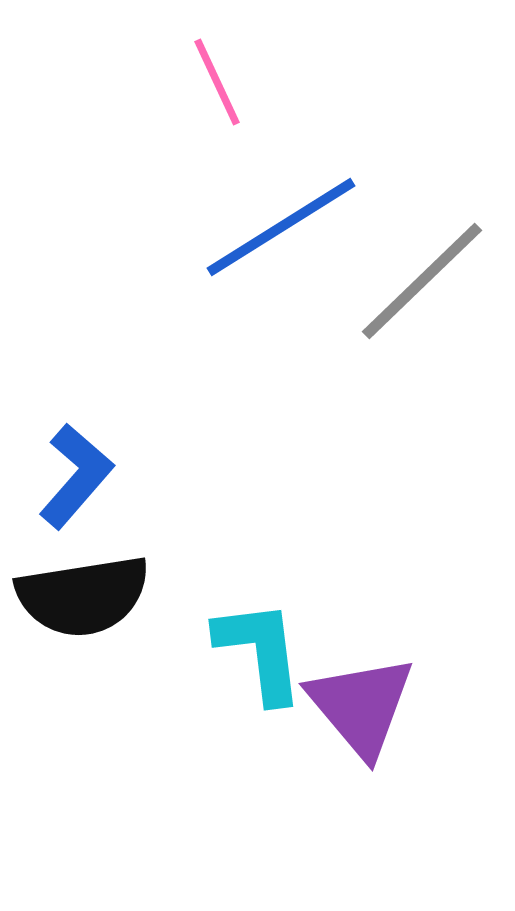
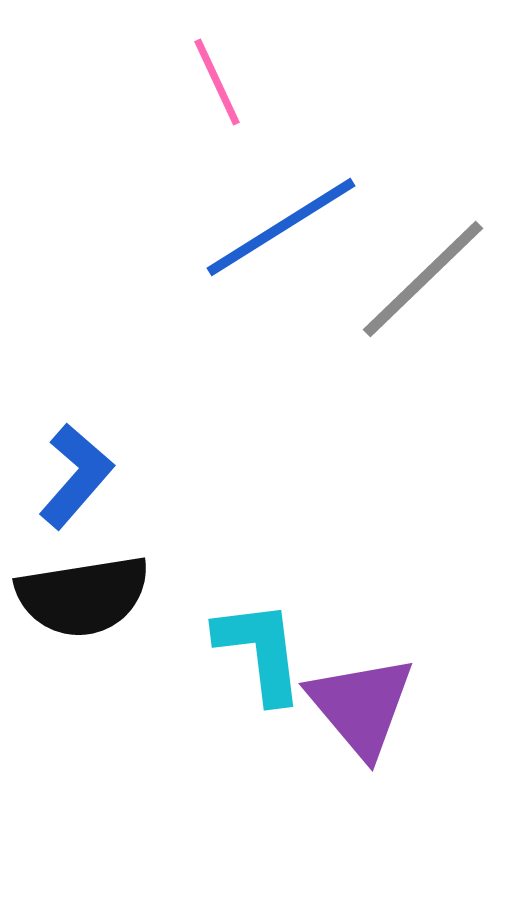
gray line: moved 1 px right, 2 px up
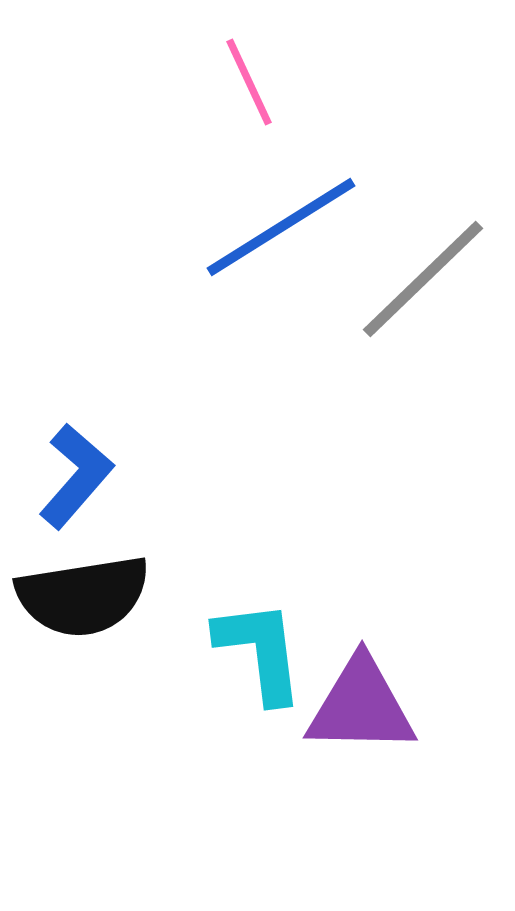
pink line: moved 32 px right
purple triangle: rotated 49 degrees counterclockwise
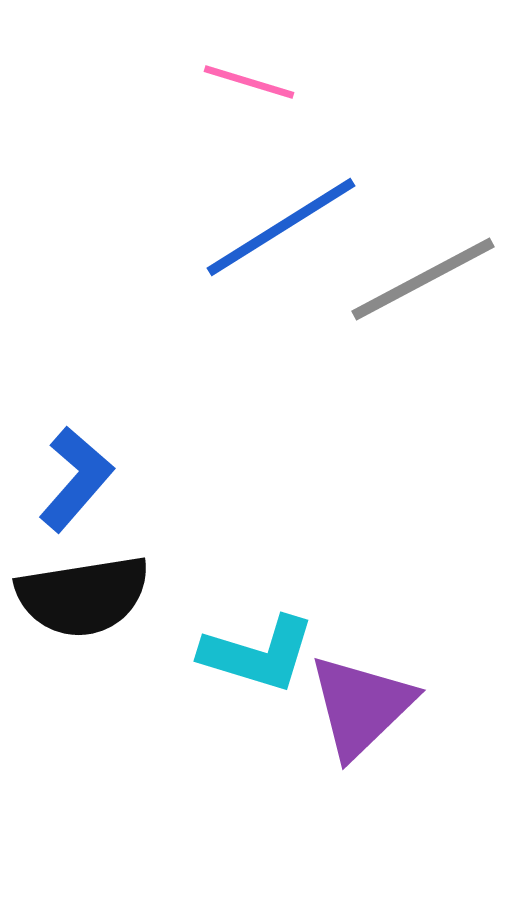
pink line: rotated 48 degrees counterclockwise
gray line: rotated 16 degrees clockwise
blue L-shape: moved 3 px down
cyan L-shape: moved 2 px left, 3 px down; rotated 114 degrees clockwise
purple triangle: rotated 45 degrees counterclockwise
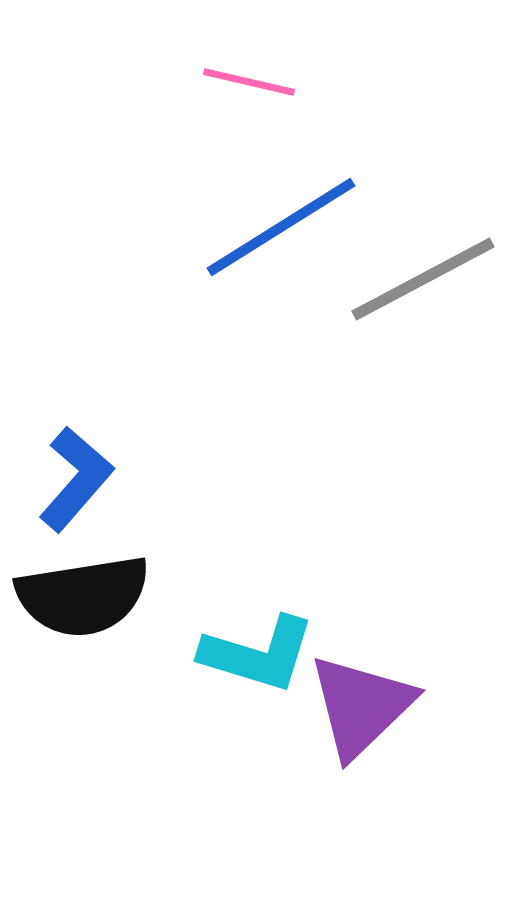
pink line: rotated 4 degrees counterclockwise
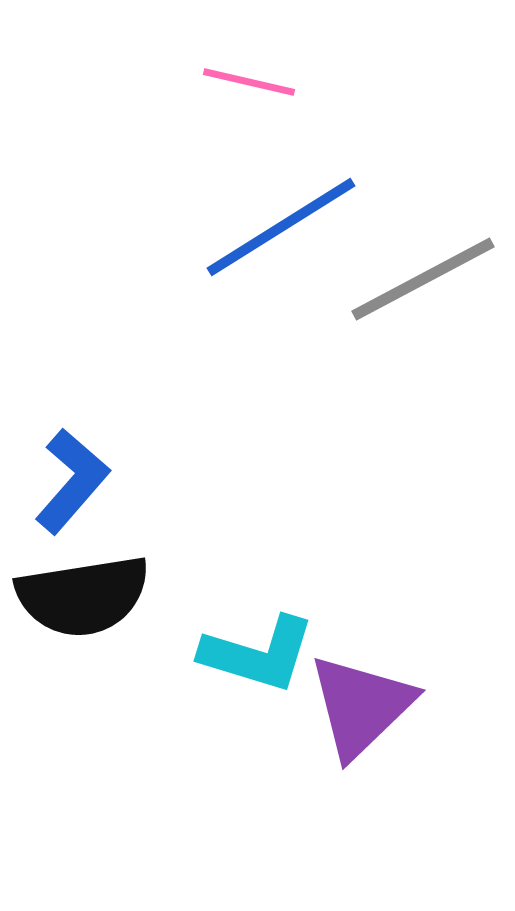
blue L-shape: moved 4 px left, 2 px down
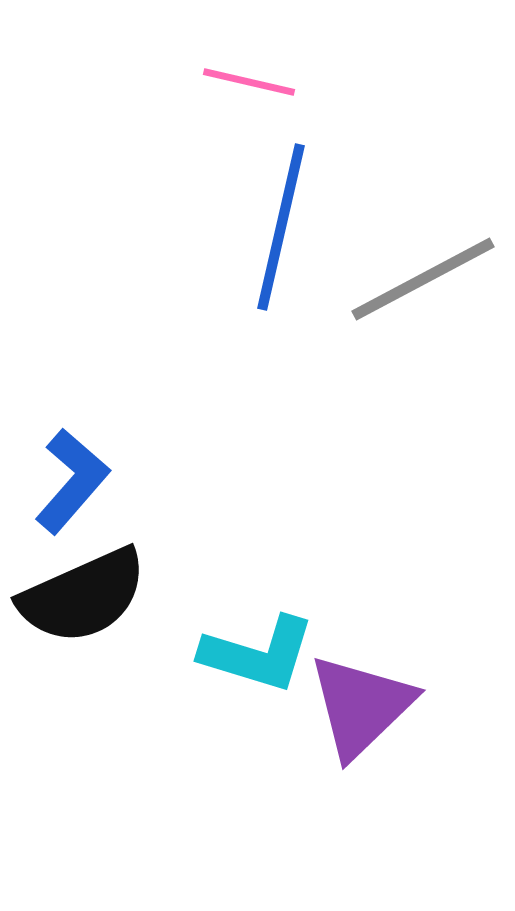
blue line: rotated 45 degrees counterclockwise
black semicircle: rotated 15 degrees counterclockwise
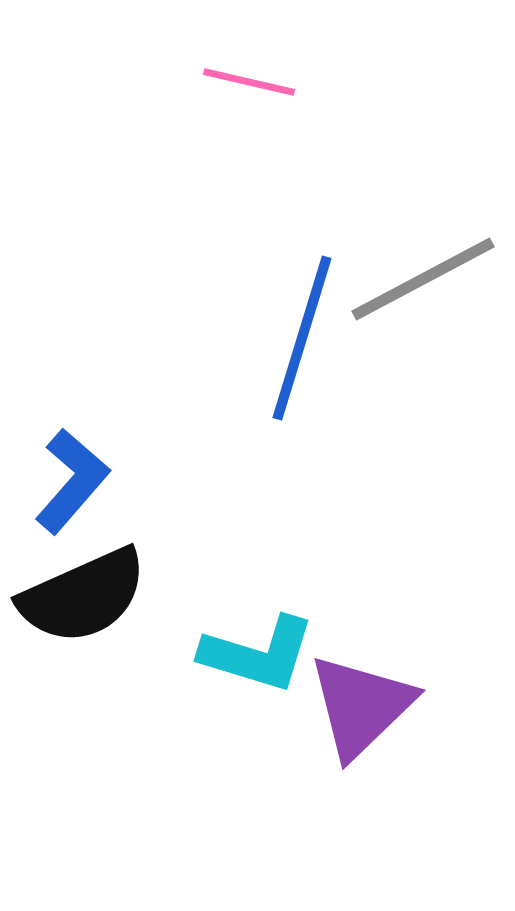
blue line: moved 21 px right, 111 px down; rotated 4 degrees clockwise
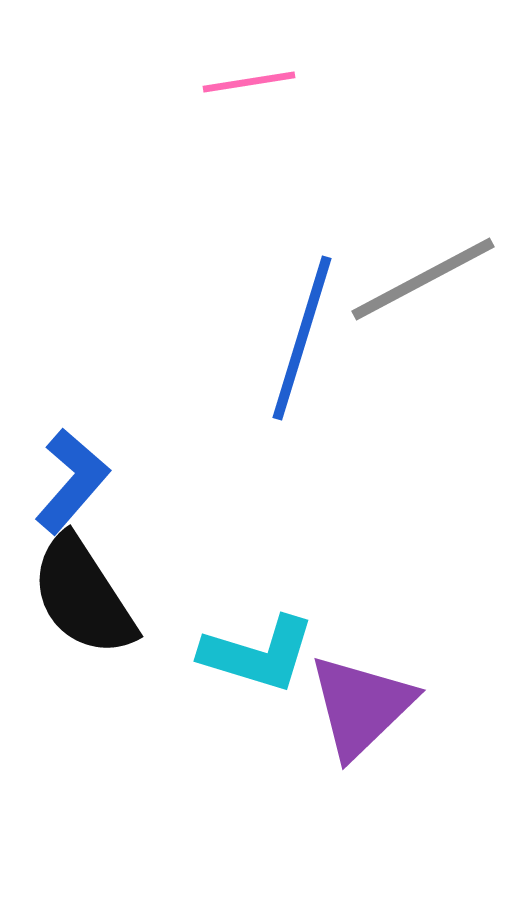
pink line: rotated 22 degrees counterclockwise
black semicircle: rotated 81 degrees clockwise
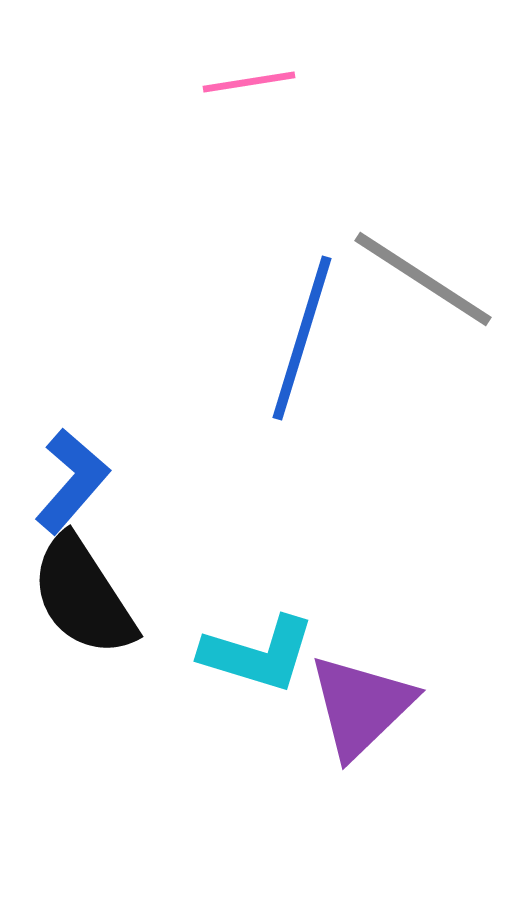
gray line: rotated 61 degrees clockwise
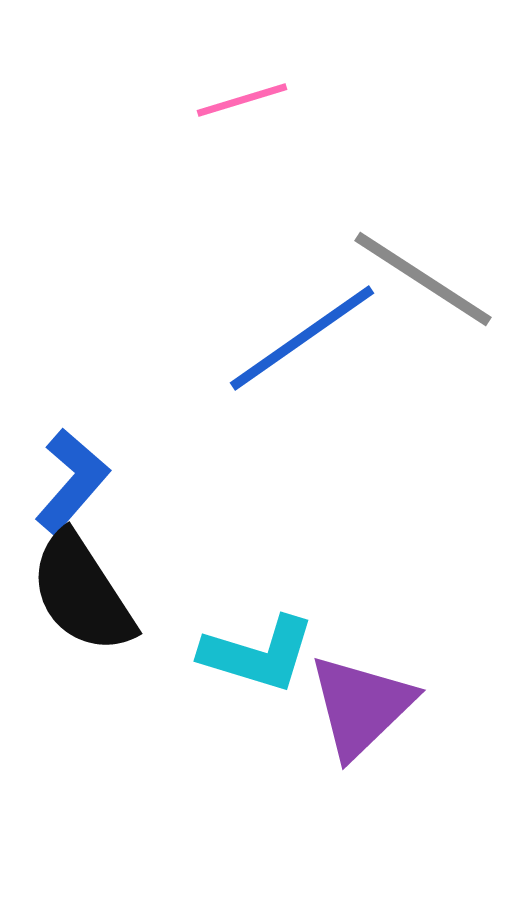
pink line: moved 7 px left, 18 px down; rotated 8 degrees counterclockwise
blue line: rotated 38 degrees clockwise
black semicircle: moved 1 px left, 3 px up
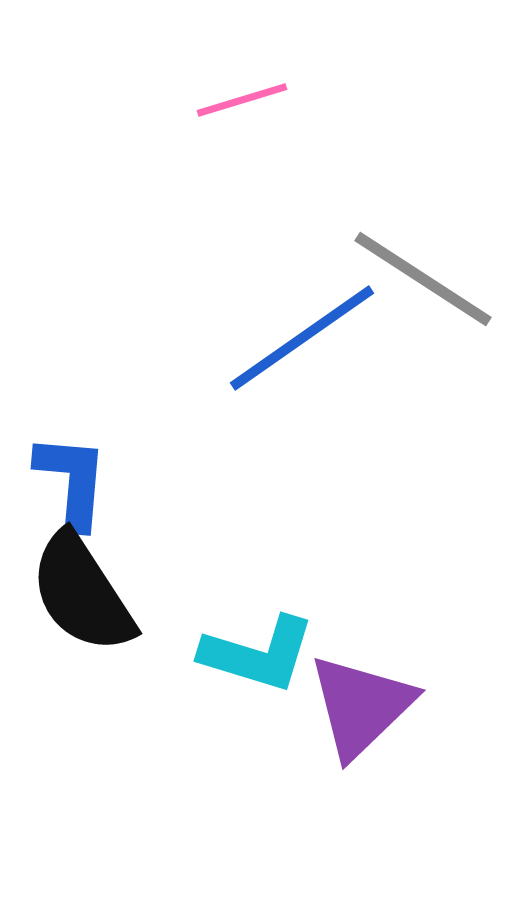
blue L-shape: rotated 36 degrees counterclockwise
